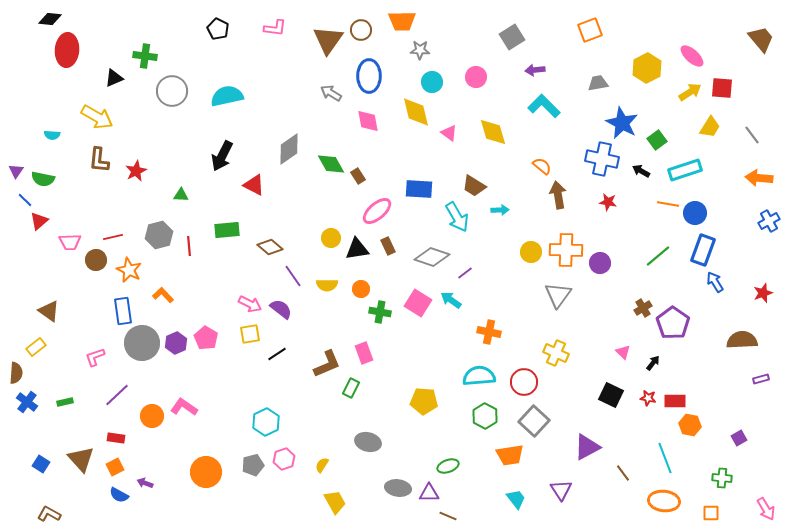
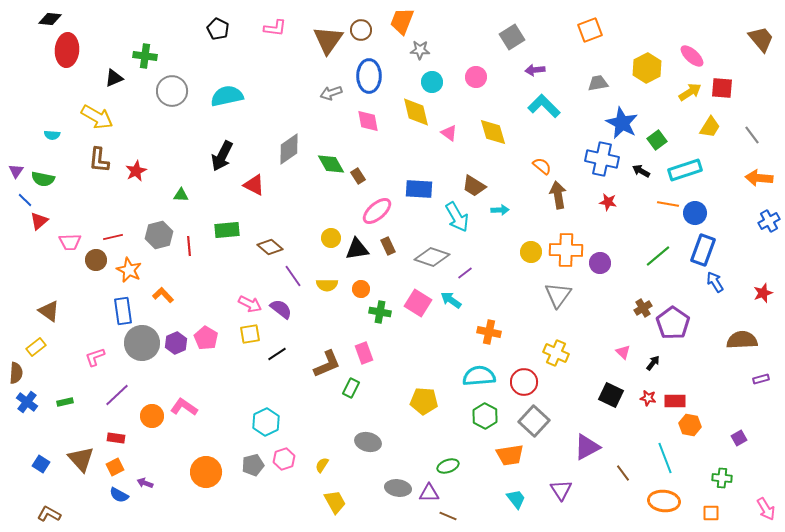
orange trapezoid at (402, 21): rotated 112 degrees clockwise
gray arrow at (331, 93): rotated 50 degrees counterclockwise
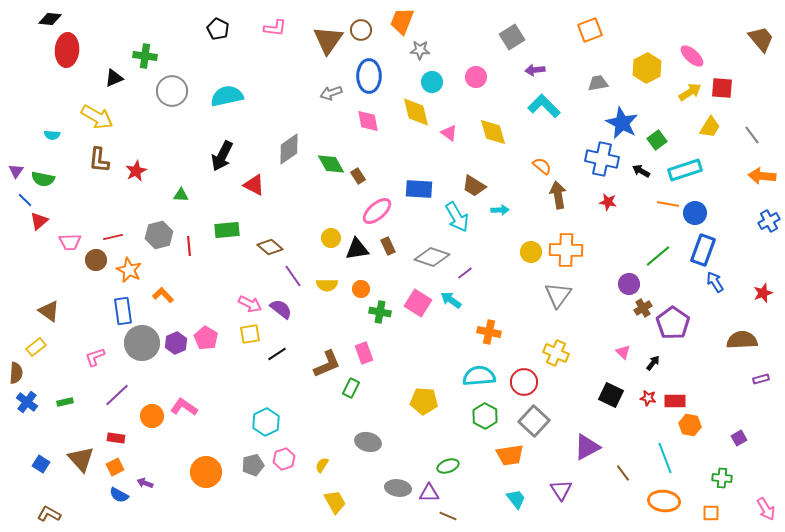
orange arrow at (759, 178): moved 3 px right, 2 px up
purple circle at (600, 263): moved 29 px right, 21 px down
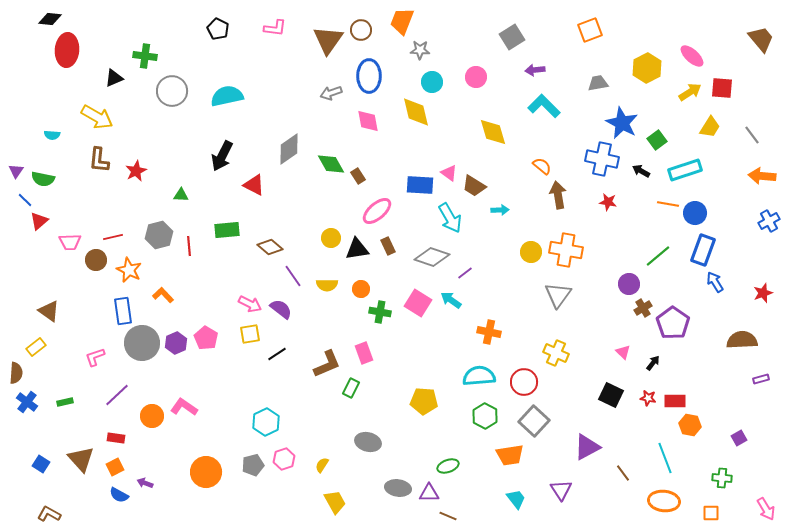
pink triangle at (449, 133): moved 40 px down
blue rectangle at (419, 189): moved 1 px right, 4 px up
cyan arrow at (457, 217): moved 7 px left, 1 px down
orange cross at (566, 250): rotated 8 degrees clockwise
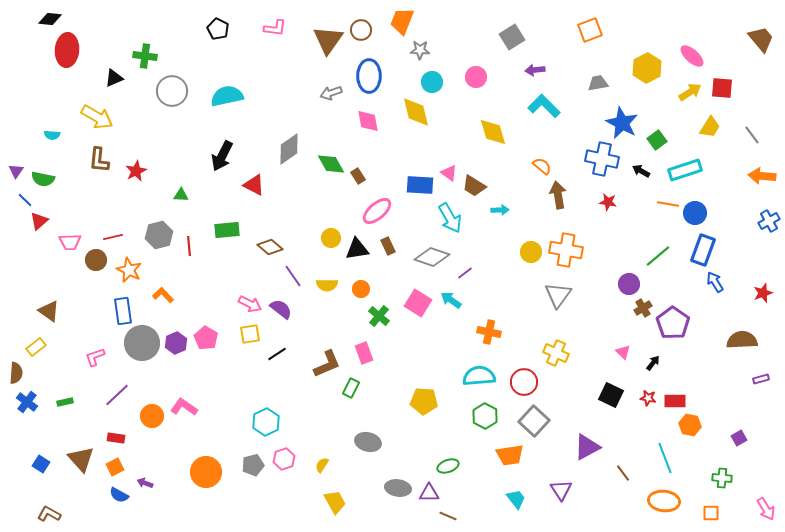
green cross at (380, 312): moved 1 px left, 4 px down; rotated 30 degrees clockwise
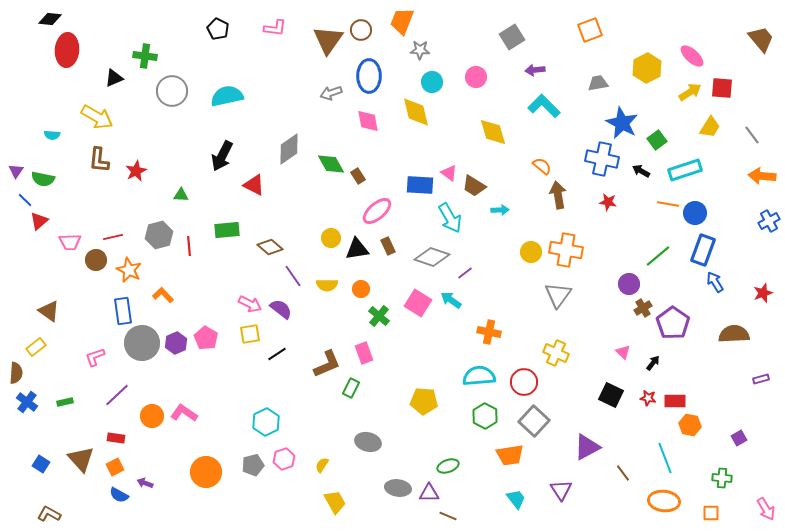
brown semicircle at (742, 340): moved 8 px left, 6 px up
pink L-shape at (184, 407): moved 6 px down
